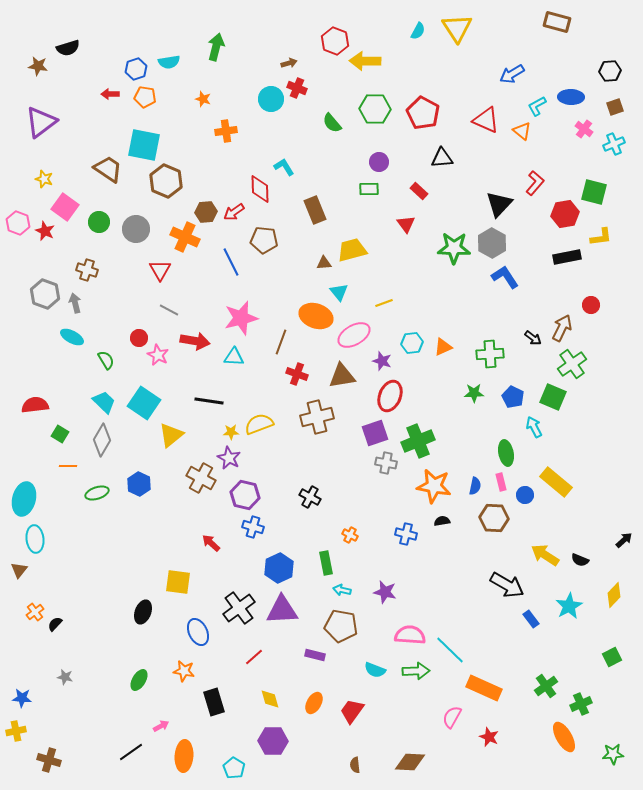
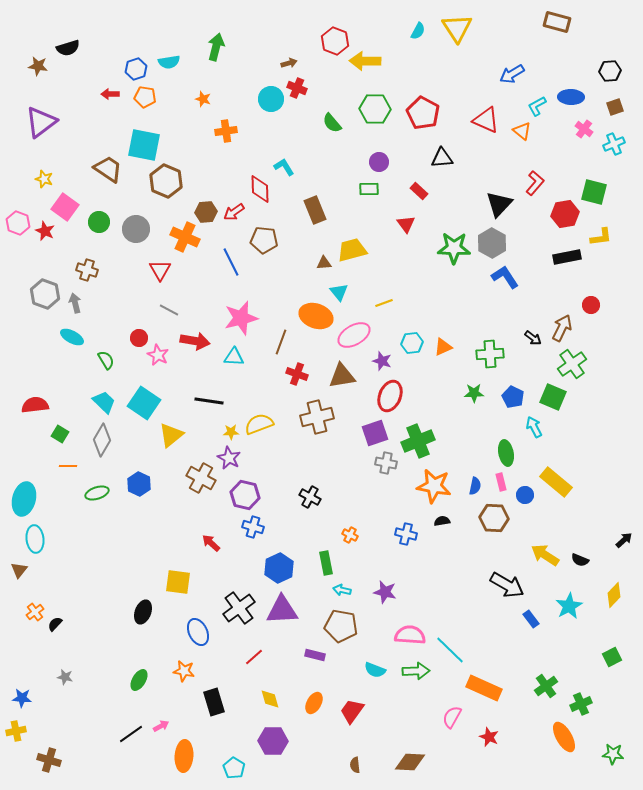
black line at (131, 752): moved 18 px up
green star at (613, 754): rotated 10 degrees clockwise
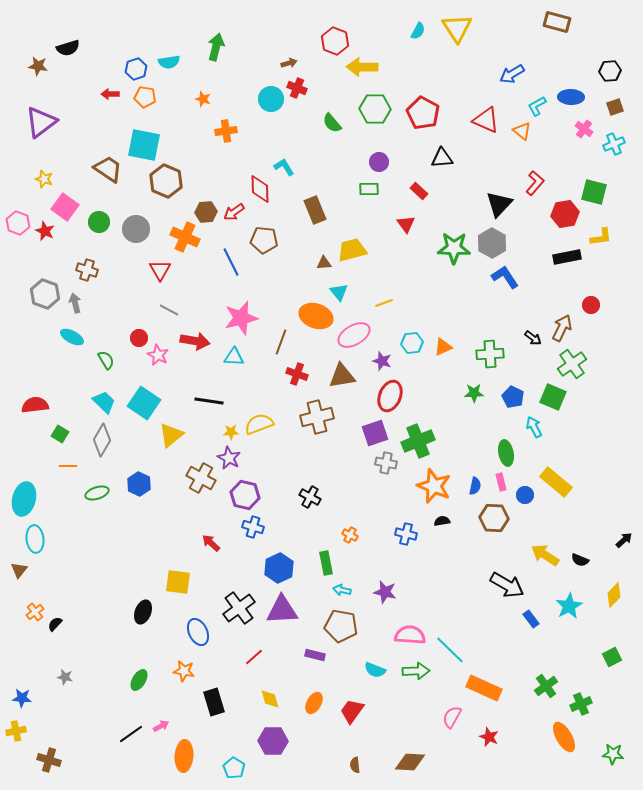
yellow arrow at (365, 61): moved 3 px left, 6 px down
orange star at (434, 486): rotated 12 degrees clockwise
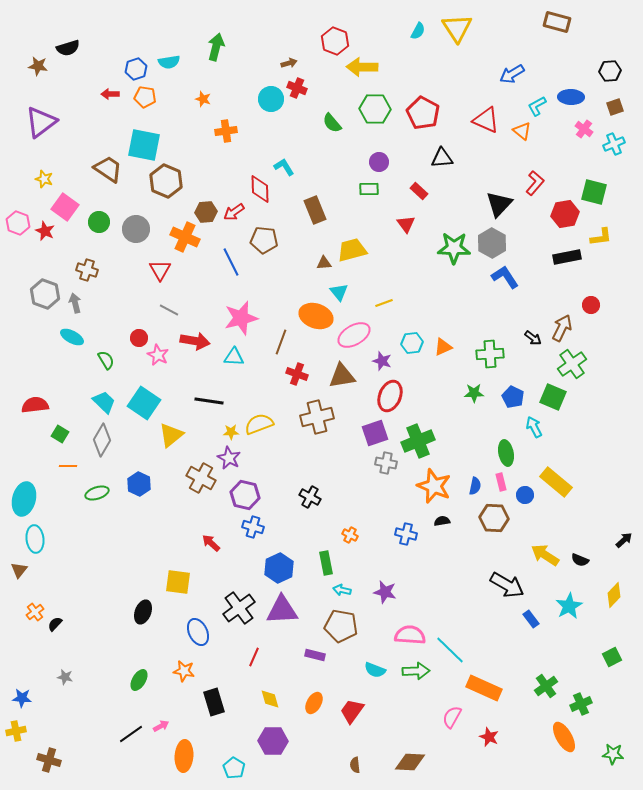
red line at (254, 657): rotated 24 degrees counterclockwise
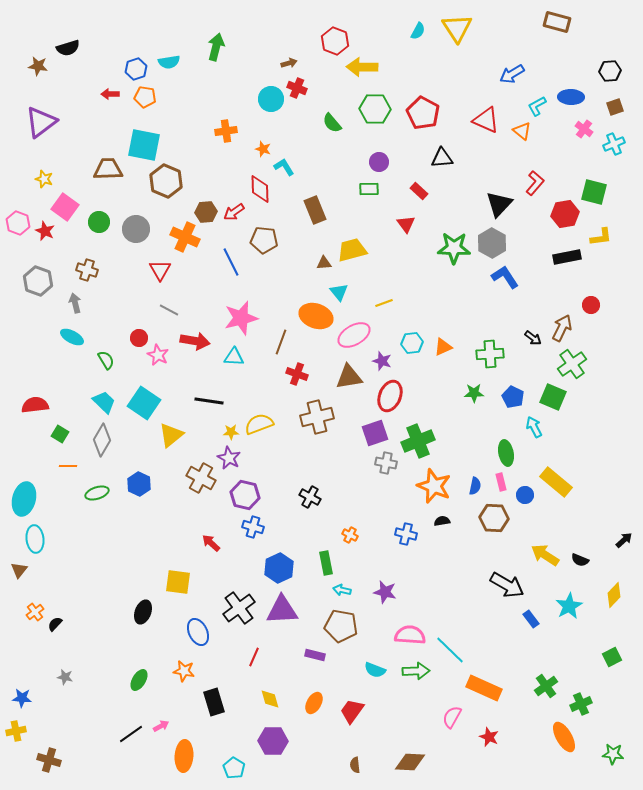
orange star at (203, 99): moved 60 px right, 50 px down
brown trapezoid at (108, 169): rotated 36 degrees counterclockwise
gray hexagon at (45, 294): moved 7 px left, 13 px up
brown triangle at (342, 376): moved 7 px right, 1 px down
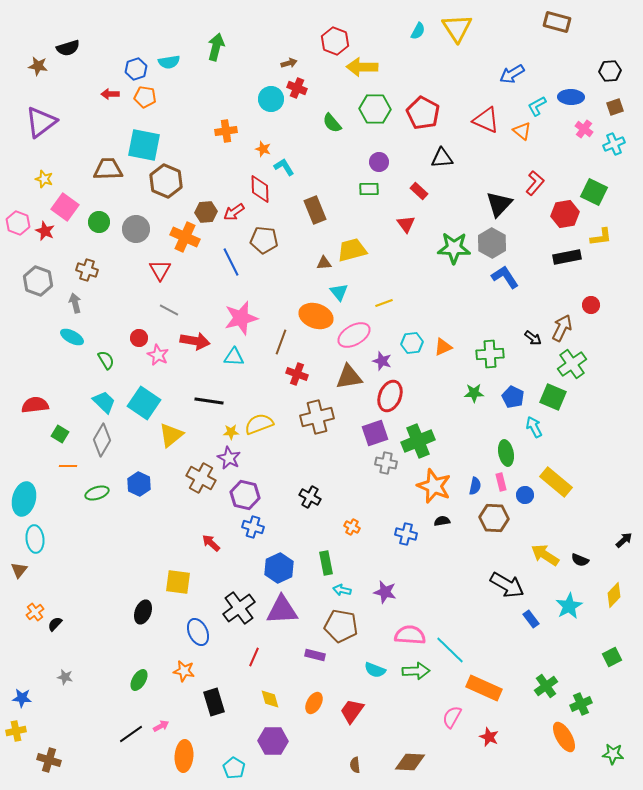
green square at (594, 192): rotated 12 degrees clockwise
orange cross at (350, 535): moved 2 px right, 8 px up
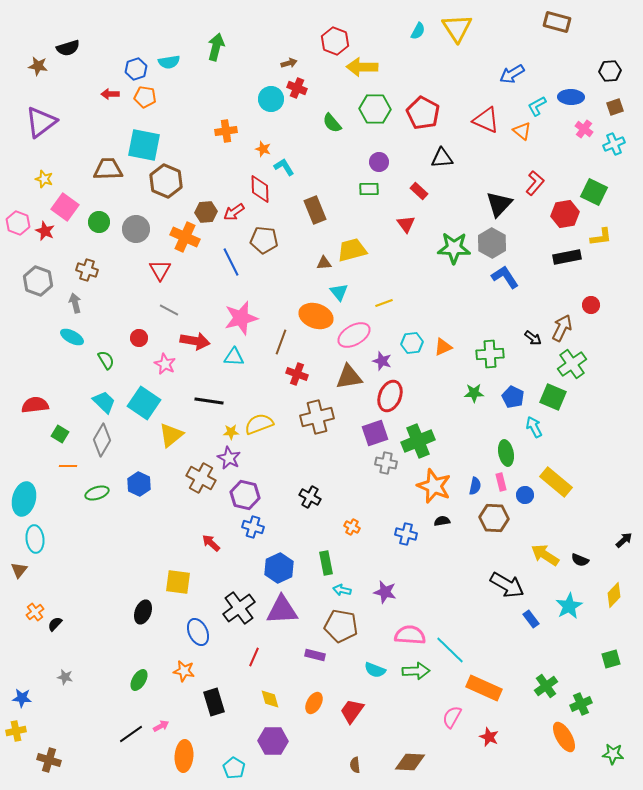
pink star at (158, 355): moved 7 px right, 9 px down
green square at (612, 657): moved 1 px left, 2 px down; rotated 12 degrees clockwise
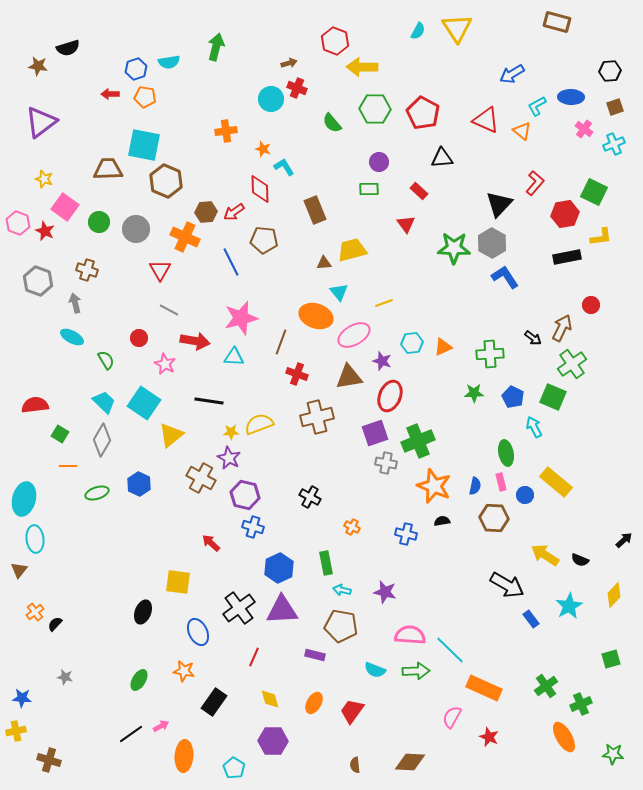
black rectangle at (214, 702): rotated 52 degrees clockwise
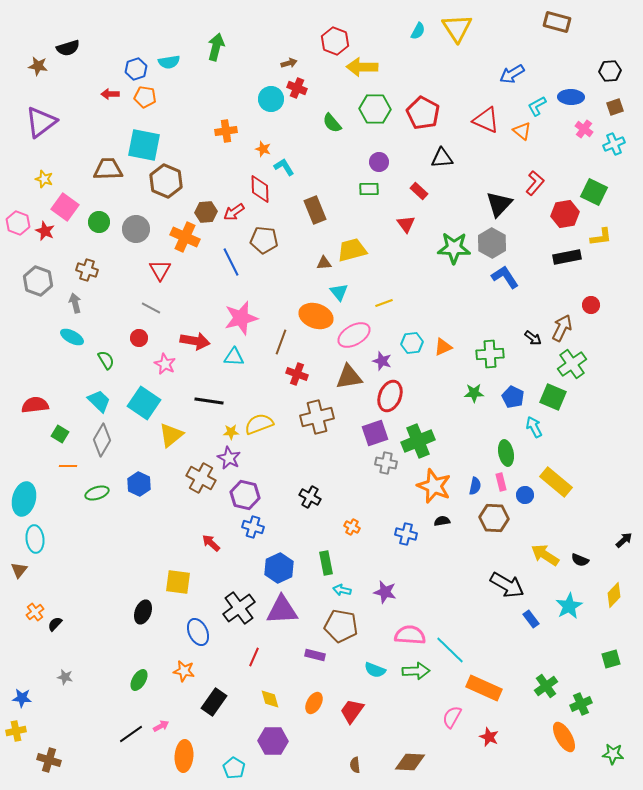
gray line at (169, 310): moved 18 px left, 2 px up
cyan trapezoid at (104, 402): moved 5 px left, 1 px up
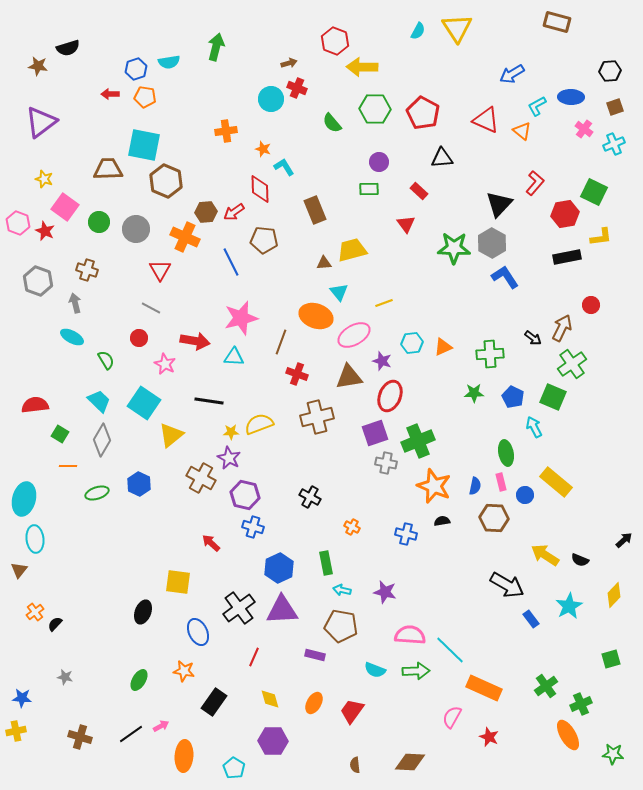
orange ellipse at (564, 737): moved 4 px right, 2 px up
brown cross at (49, 760): moved 31 px right, 23 px up
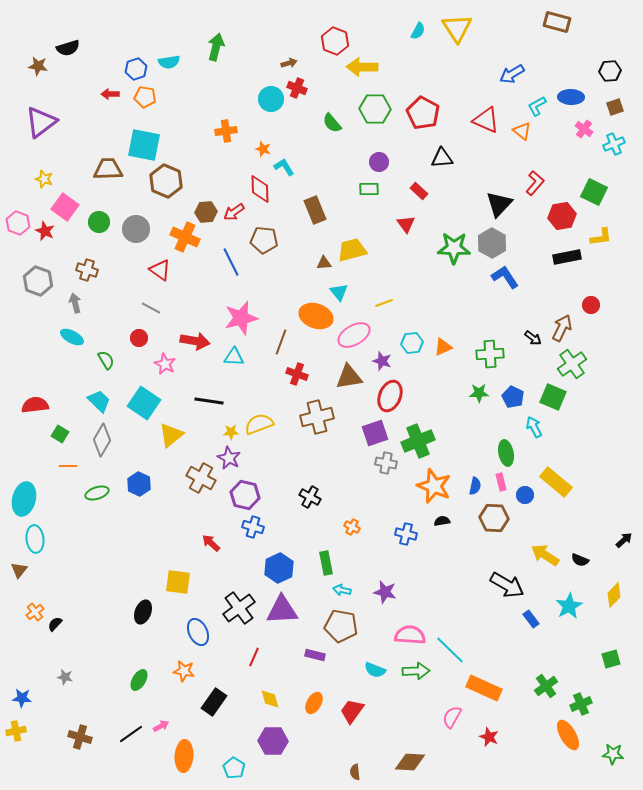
red hexagon at (565, 214): moved 3 px left, 2 px down
red triangle at (160, 270): rotated 25 degrees counterclockwise
green star at (474, 393): moved 5 px right
brown semicircle at (355, 765): moved 7 px down
